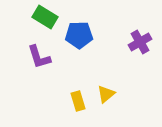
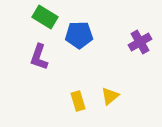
purple L-shape: rotated 36 degrees clockwise
yellow triangle: moved 4 px right, 2 px down
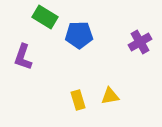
purple L-shape: moved 16 px left
yellow triangle: rotated 30 degrees clockwise
yellow rectangle: moved 1 px up
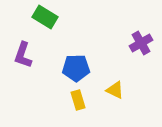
blue pentagon: moved 3 px left, 33 px down
purple cross: moved 1 px right, 1 px down
purple L-shape: moved 2 px up
yellow triangle: moved 5 px right, 6 px up; rotated 36 degrees clockwise
